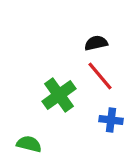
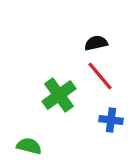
green semicircle: moved 2 px down
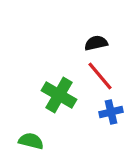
green cross: rotated 24 degrees counterclockwise
blue cross: moved 8 px up; rotated 20 degrees counterclockwise
green semicircle: moved 2 px right, 5 px up
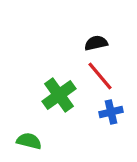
green cross: rotated 24 degrees clockwise
green semicircle: moved 2 px left
